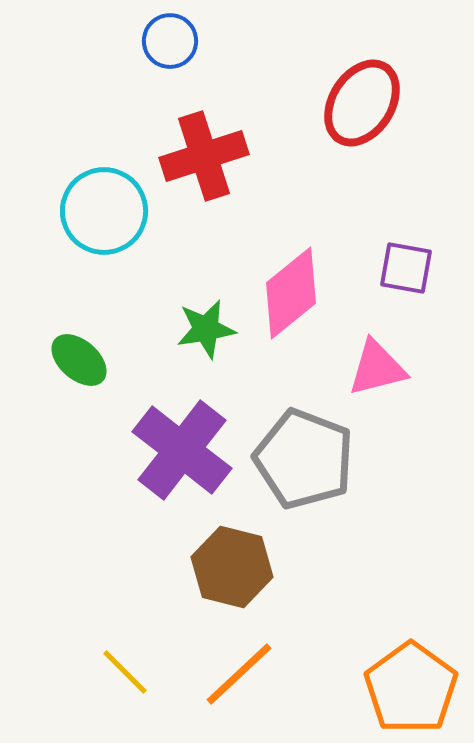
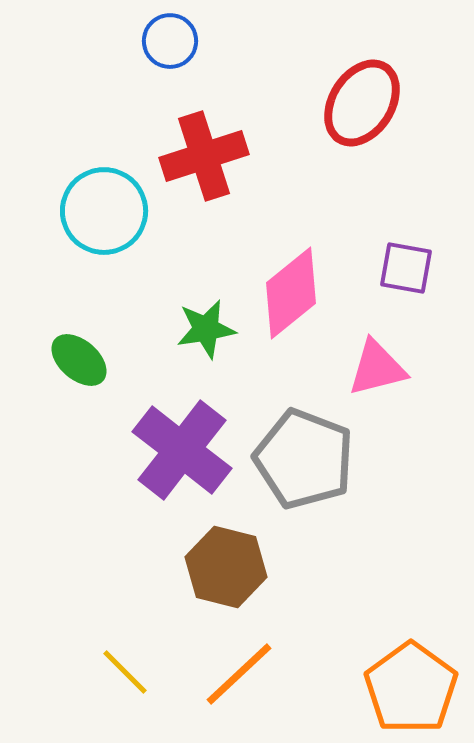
brown hexagon: moved 6 px left
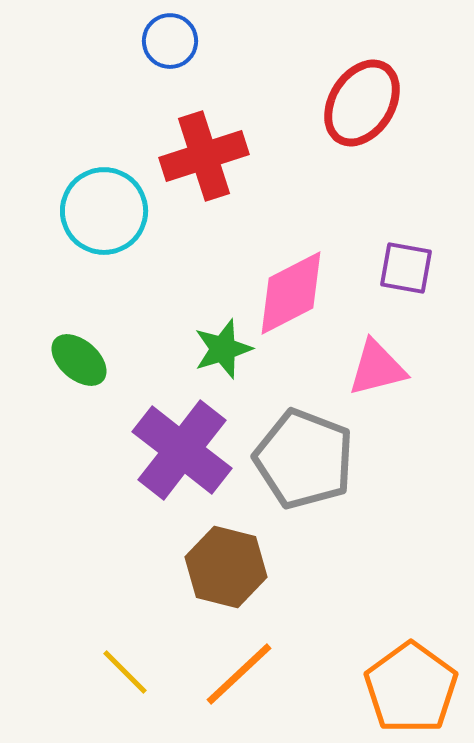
pink diamond: rotated 12 degrees clockwise
green star: moved 17 px right, 20 px down; rotated 8 degrees counterclockwise
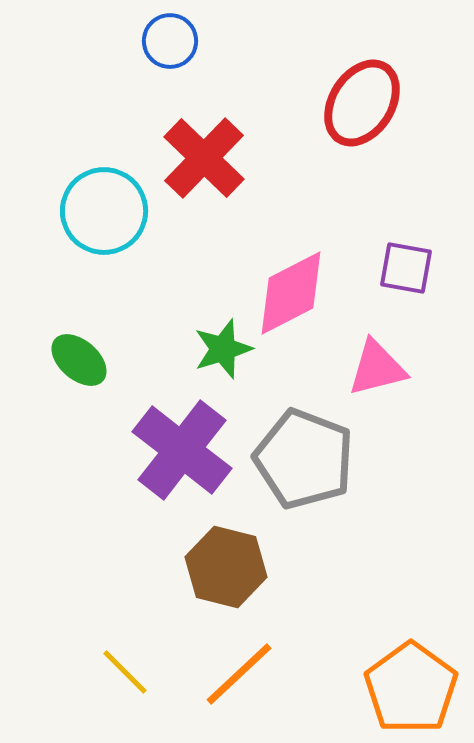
red cross: moved 2 px down; rotated 28 degrees counterclockwise
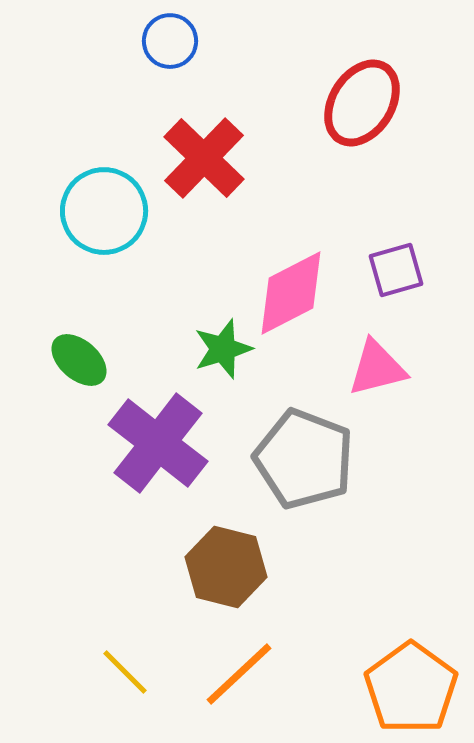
purple square: moved 10 px left, 2 px down; rotated 26 degrees counterclockwise
purple cross: moved 24 px left, 7 px up
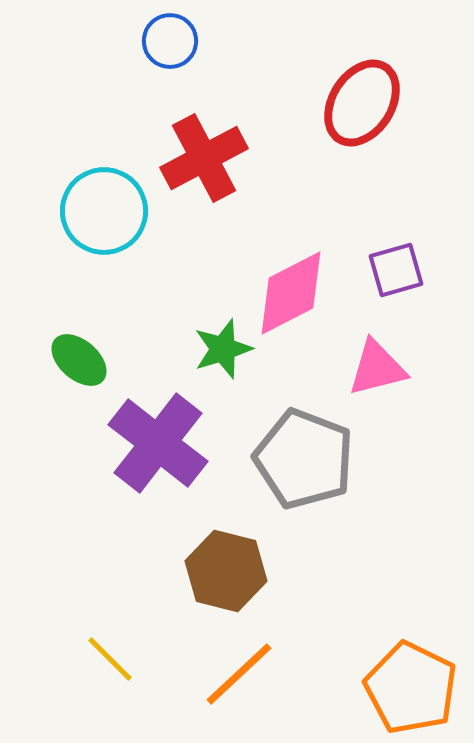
red cross: rotated 18 degrees clockwise
brown hexagon: moved 4 px down
yellow line: moved 15 px left, 13 px up
orange pentagon: rotated 10 degrees counterclockwise
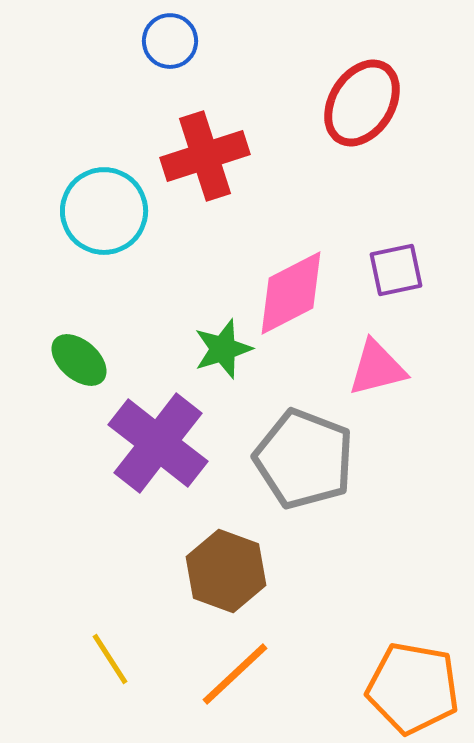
red cross: moved 1 px right, 2 px up; rotated 10 degrees clockwise
purple square: rotated 4 degrees clockwise
brown hexagon: rotated 6 degrees clockwise
yellow line: rotated 12 degrees clockwise
orange line: moved 4 px left
orange pentagon: moved 2 px right; rotated 16 degrees counterclockwise
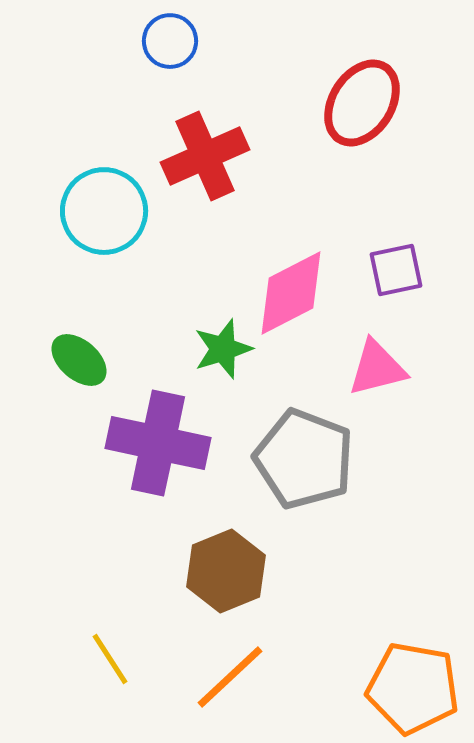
red cross: rotated 6 degrees counterclockwise
purple cross: rotated 26 degrees counterclockwise
brown hexagon: rotated 18 degrees clockwise
orange line: moved 5 px left, 3 px down
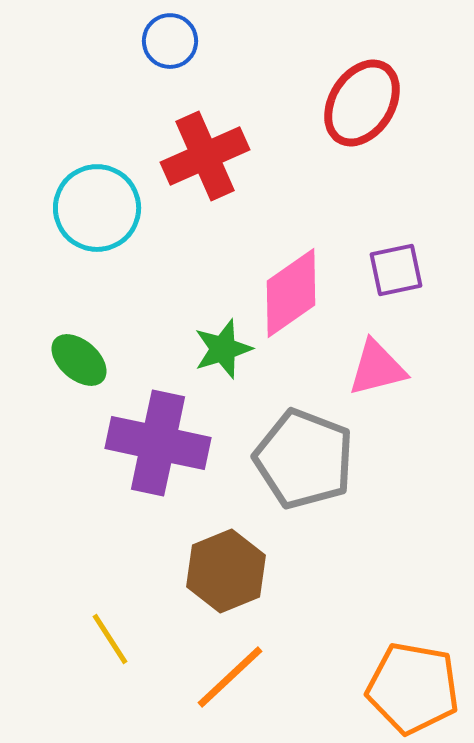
cyan circle: moved 7 px left, 3 px up
pink diamond: rotated 8 degrees counterclockwise
yellow line: moved 20 px up
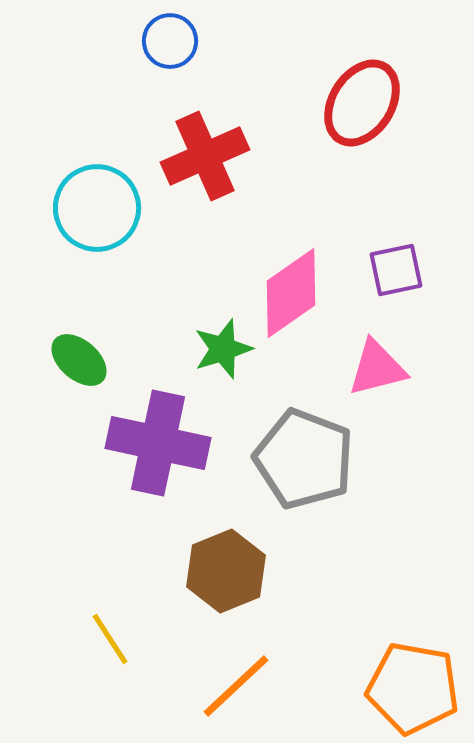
orange line: moved 6 px right, 9 px down
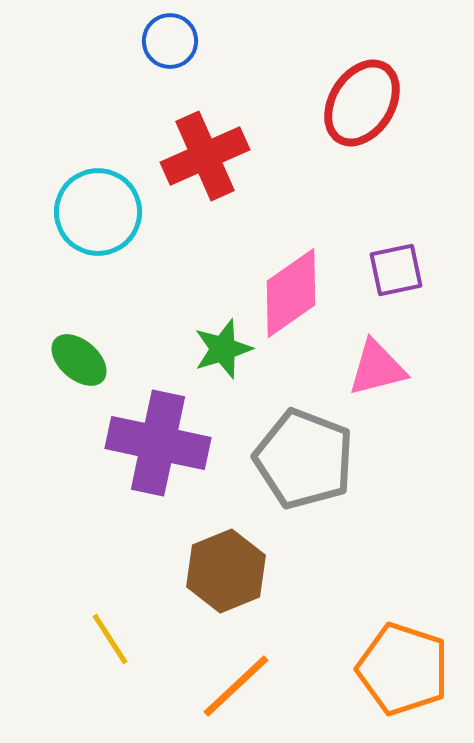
cyan circle: moved 1 px right, 4 px down
orange pentagon: moved 10 px left, 19 px up; rotated 8 degrees clockwise
